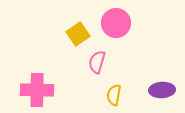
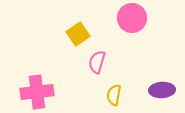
pink circle: moved 16 px right, 5 px up
pink cross: moved 2 px down; rotated 8 degrees counterclockwise
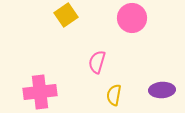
yellow square: moved 12 px left, 19 px up
pink cross: moved 3 px right
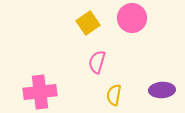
yellow square: moved 22 px right, 8 px down
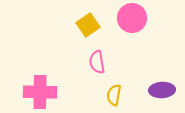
yellow square: moved 2 px down
pink semicircle: rotated 25 degrees counterclockwise
pink cross: rotated 8 degrees clockwise
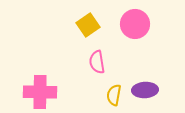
pink circle: moved 3 px right, 6 px down
purple ellipse: moved 17 px left
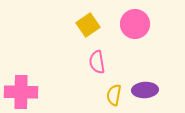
pink cross: moved 19 px left
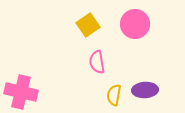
pink cross: rotated 12 degrees clockwise
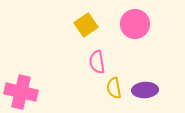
yellow square: moved 2 px left
yellow semicircle: moved 7 px up; rotated 20 degrees counterclockwise
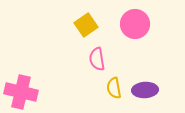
pink semicircle: moved 3 px up
